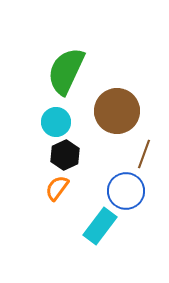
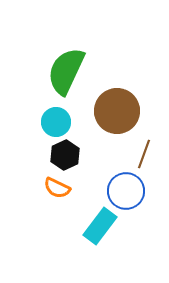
orange semicircle: rotated 100 degrees counterclockwise
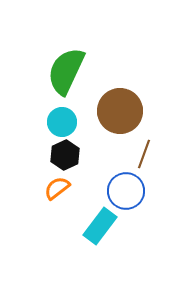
brown circle: moved 3 px right
cyan circle: moved 6 px right
orange semicircle: rotated 116 degrees clockwise
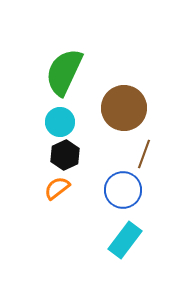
green semicircle: moved 2 px left, 1 px down
brown circle: moved 4 px right, 3 px up
cyan circle: moved 2 px left
blue circle: moved 3 px left, 1 px up
cyan rectangle: moved 25 px right, 14 px down
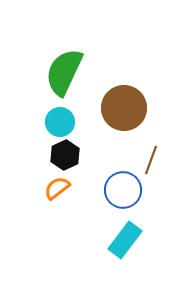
brown line: moved 7 px right, 6 px down
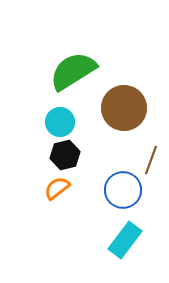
green semicircle: moved 9 px right, 1 px up; rotated 33 degrees clockwise
black hexagon: rotated 12 degrees clockwise
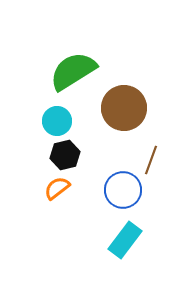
cyan circle: moved 3 px left, 1 px up
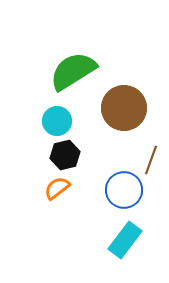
blue circle: moved 1 px right
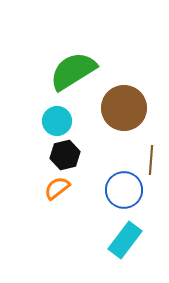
brown line: rotated 16 degrees counterclockwise
